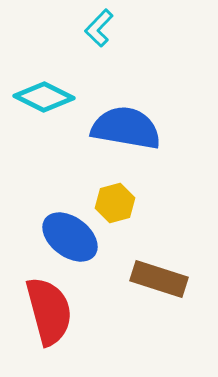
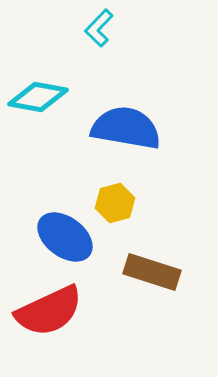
cyan diamond: moved 6 px left; rotated 16 degrees counterclockwise
blue ellipse: moved 5 px left
brown rectangle: moved 7 px left, 7 px up
red semicircle: rotated 80 degrees clockwise
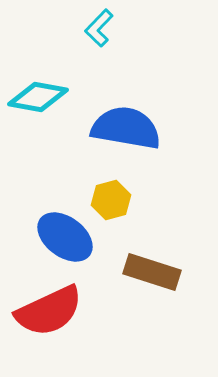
yellow hexagon: moved 4 px left, 3 px up
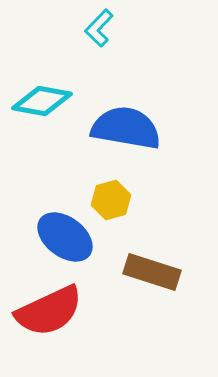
cyan diamond: moved 4 px right, 4 px down
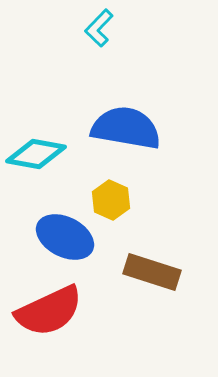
cyan diamond: moved 6 px left, 53 px down
yellow hexagon: rotated 21 degrees counterclockwise
blue ellipse: rotated 10 degrees counterclockwise
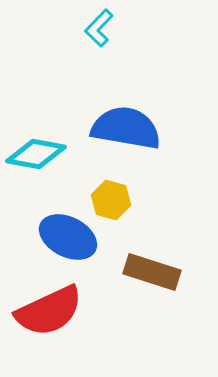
yellow hexagon: rotated 9 degrees counterclockwise
blue ellipse: moved 3 px right
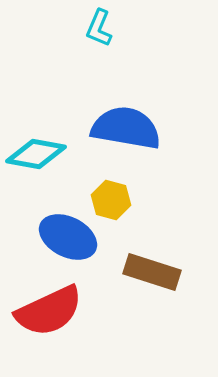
cyan L-shape: rotated 21 degrees counterclockwise
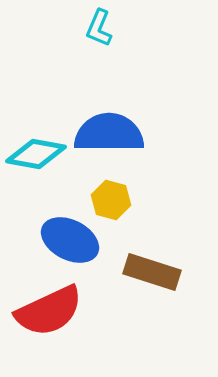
blue semicircle: moved 17 px left, 5 px down; rotated 10 degrees counterclockwise
blue ellipse: moved 2 px right, 3 px down
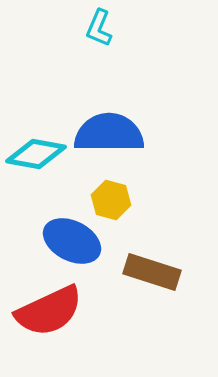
blue ellipse: moved 2 px right, 1 px down
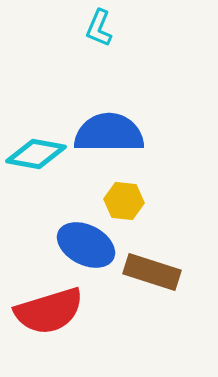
yellow hexagon: moved 13 px right, 1 px down; rotated 9 degrees counterclockwise
blue ellipse: moved 14 px right, 4 px down
red semicircle: rotated 8 degrees clockwise
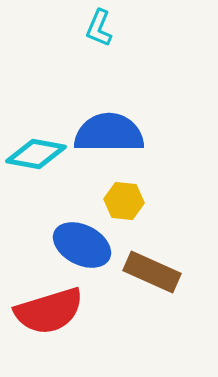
blue ellipse: moved 4 px left
brown rectangle: rotated 6 degrees clockwise
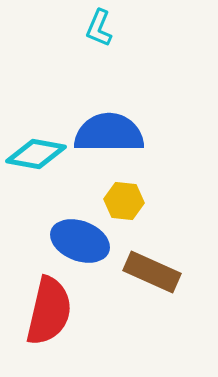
blue ellipse: moved 2 px left, 4 px up; rotated 6 degrees counterclockwise
red semicircle: rotated 60 degrees counterclockwise
